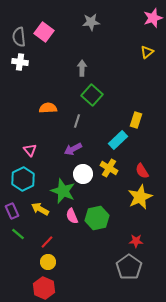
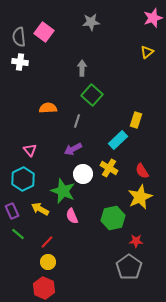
green hexagon: moved 16 px right
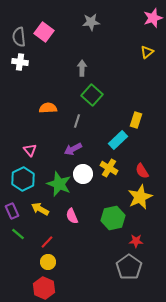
green star: moved 4 px left, 7 px up
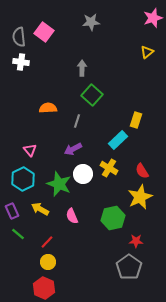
white cross: moved 1 px right
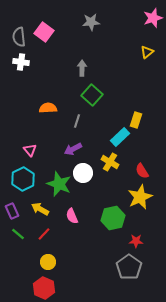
cyan rectangle: moved 2 px right, 3 px up
yellow cross: moved 1 px right, 6 px up
white circle: moved 1 px up
red line: moved 3 px left, 8 px up
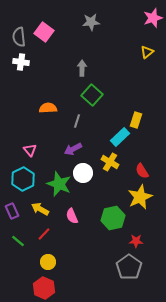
green line: moved 7 px down
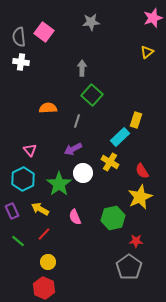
green star: rotated 15 degrees clockwise
pink semicircle: moved 3 px right, 1 px down
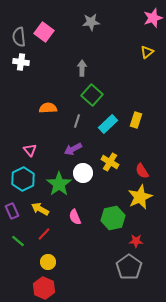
cyan rectangle: moved 12 px left, 13 px up
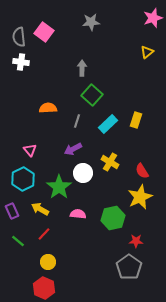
green star: moved 3 px down
pink semicircle: moved 3 px right, 3 px up; rotated 119 degrees clockwise
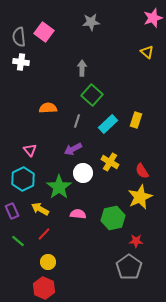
yellow triangle: rotated 40 degrees counterclockwise
